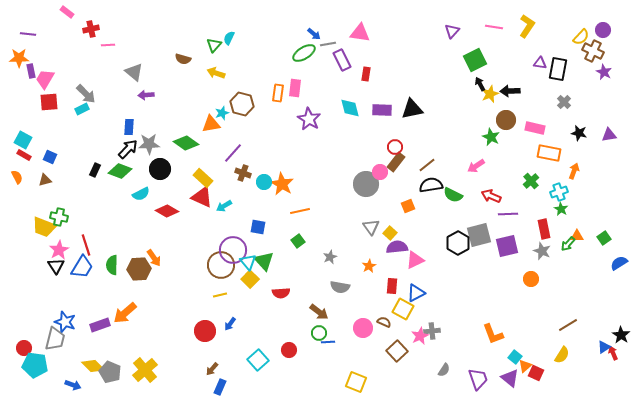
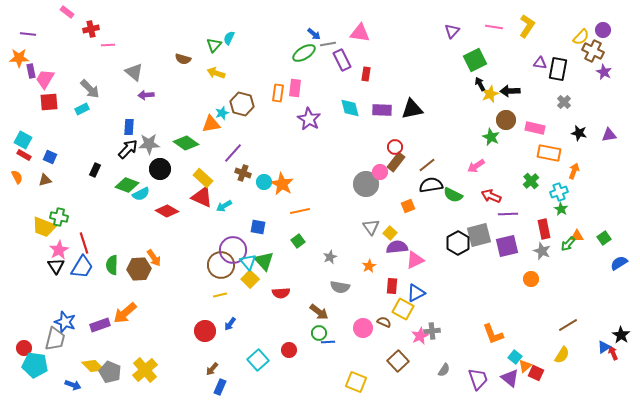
gray arrow at (86, 94): moved 4 px right, 5 px up
green diamond at (120, 171): moved 7 px right, 14 px down
red line at (86, 245): moved 2 px left, 2 px up
brown square at (397, 351): moved 1 px right, 10 px down
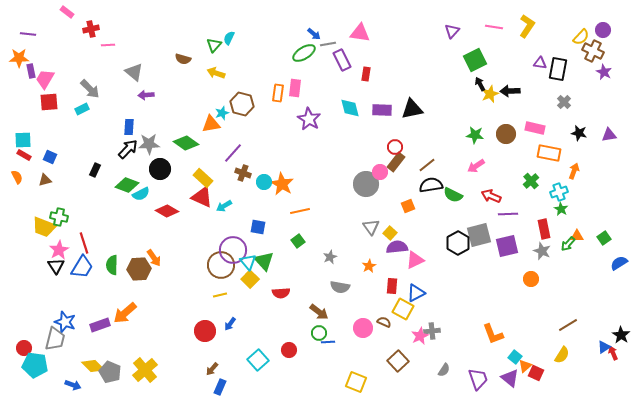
brown circle at (506, 120): moved 14 px down
green star at (491, 137): moved 16 px left, 2 px up; rotated 18 degrees counterclockwise
cyan square at (23, 140): rotated 30 degrees counterclockwise
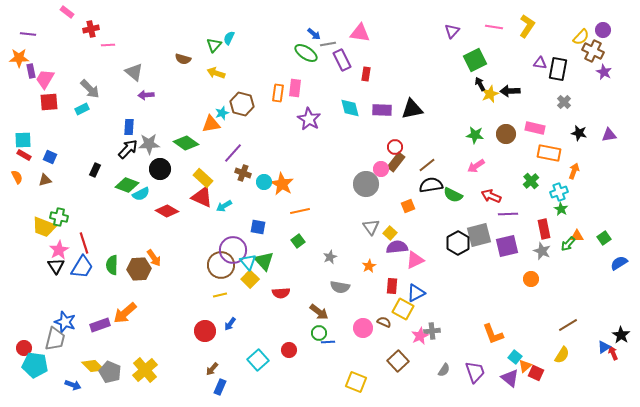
green ellipse at (304, 53): moved 2 px right; rotated 65 degrees clockwise
pink circle at (380, 172): moved 1 px right, 3 px up
purple trapezoid at (478, 379): moved 3 px left, 7 px up
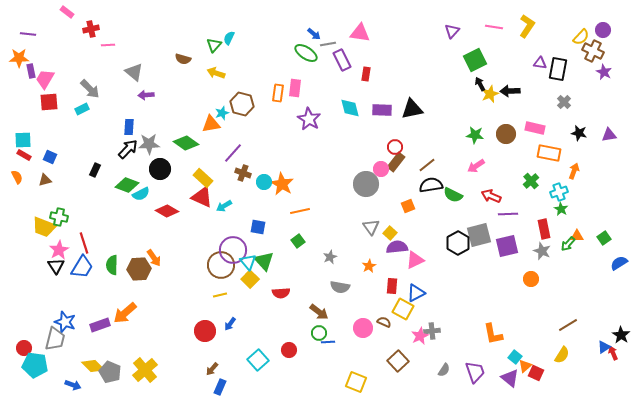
orange L-shape at (493, 334): rotated 10 degrees clockwise
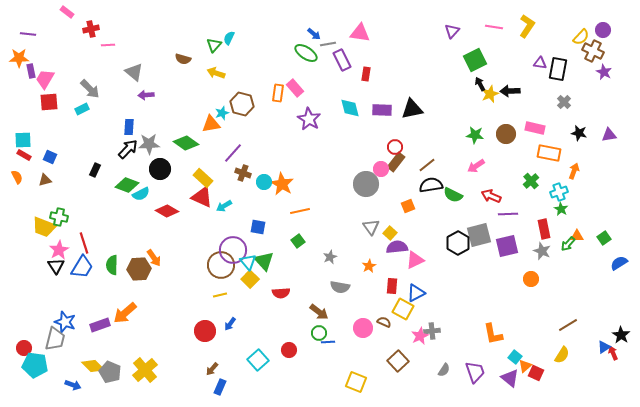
pink rectangle at (295, 88): rotated 48 degrees counterclockwise
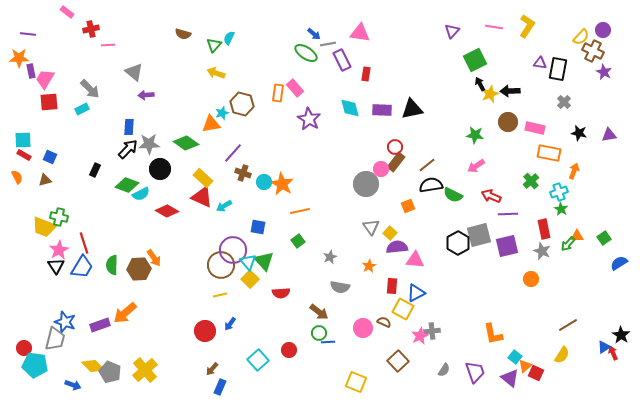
brown semicircle at (183, 59): moved 25 px up
brown circle at (506, 134): moved 2 px right, 12 px up
pink triangle at (415, 260): rotated 30 degrees clockwise
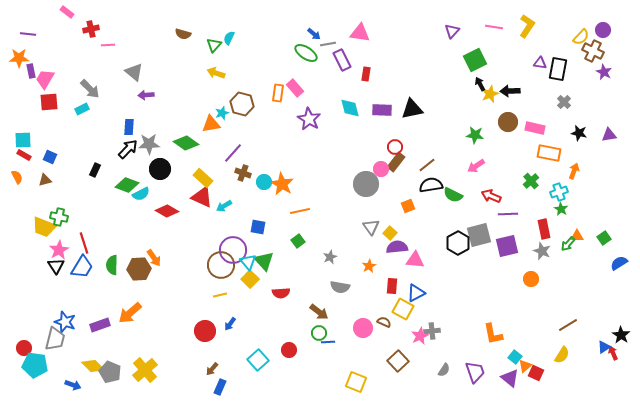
orange arrow at (125, 313): moved 5 px right
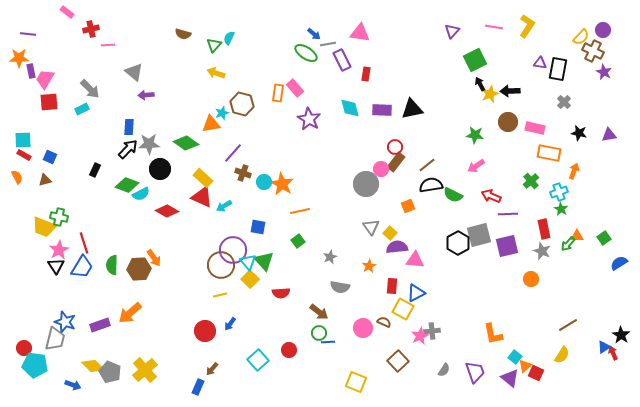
blue rectangle at (220, 387): moved 22 px left
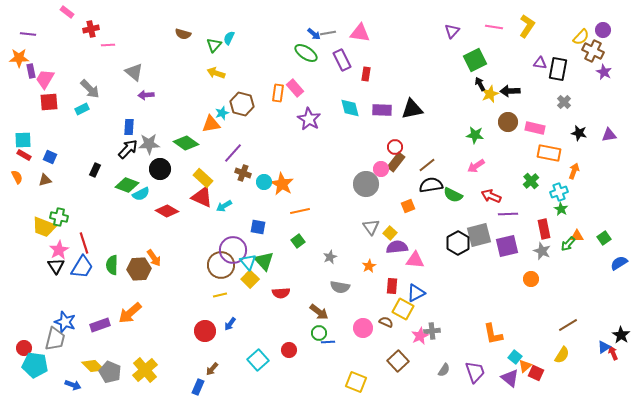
gray line at (328, 44): moved 11 px up
brown semicircle at (384, 322): moved 2 px right
